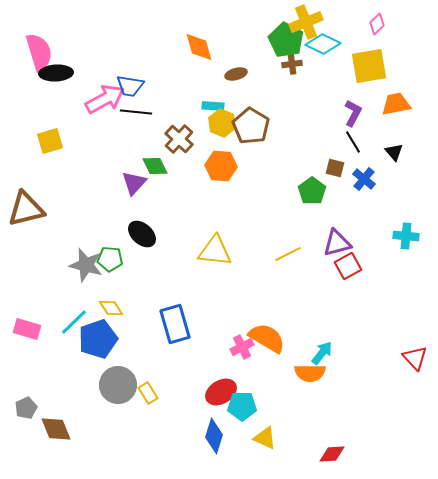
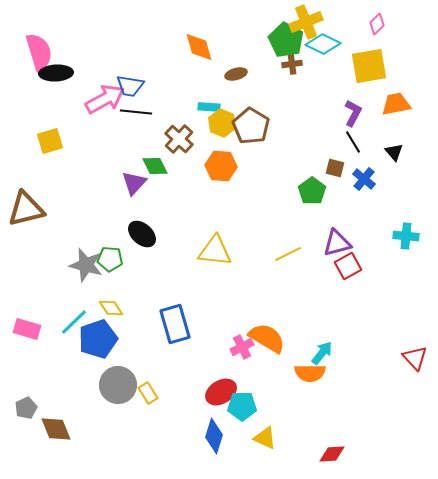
cyan rectangle at (213, 106): moved 4 px left, 1 px down
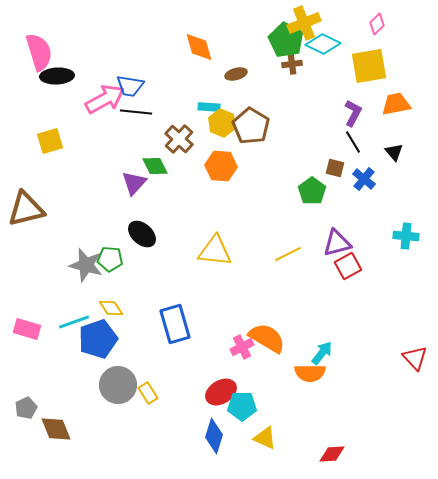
yellow cross at (306, 22): moved 2 px left, 1 px down
black ellipse at (56, 73): moved 1 px right, 3 px down
cyan line at (74, 322): rotated 24 degrees clockwise
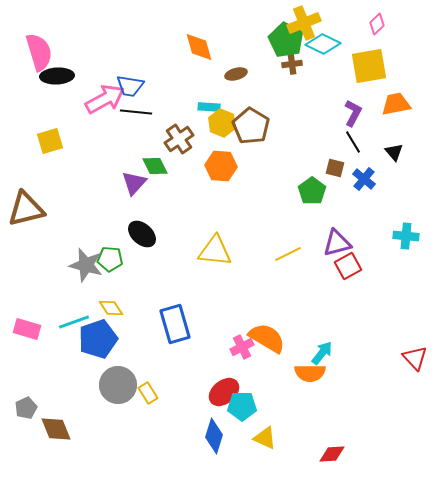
brown cross at (179, 139): rotated 12 degrees clockwise
red ellipse at (221, 392): moved 3 px right; rotated 8 degrees counterclockwise
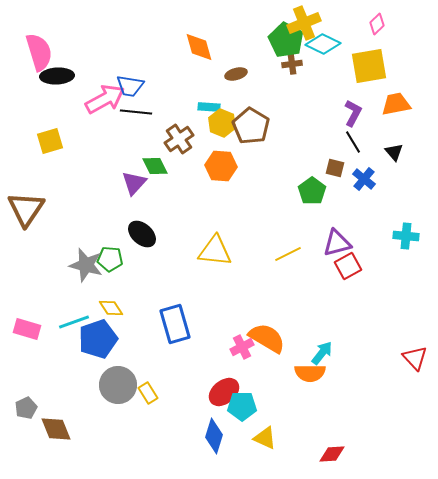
brown triangle at (26, 209): rotated 42 degrees counterclockwise
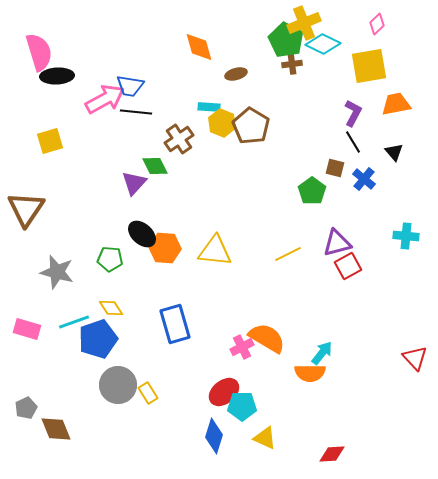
orange hexagon at (221, 166): moved 56 px left, 82 px down
gray star at (86, 265): moved 29 px left, 7 px down
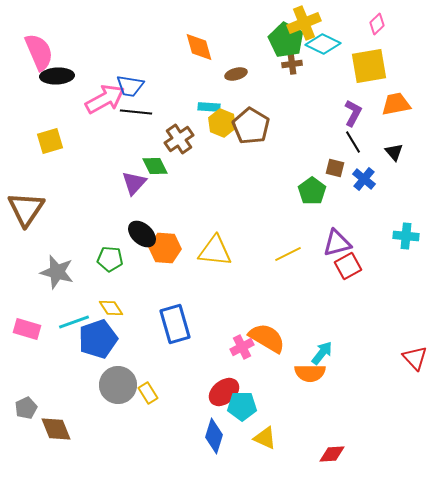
pink semicircle at (39, 52): rotated 6 degrees counterclockwise
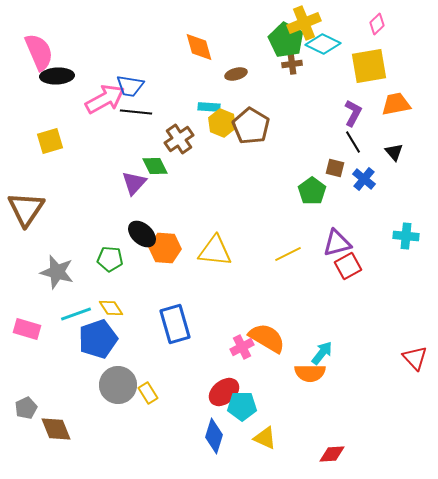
cyan line at (74, 322): moved 2 px right, 8 px up
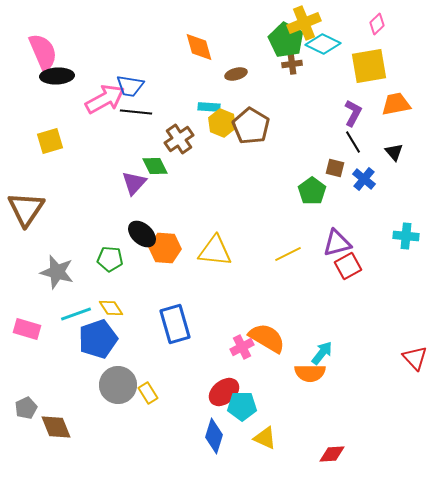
pink semicircle at (39, 52): moved 4 px right
brown diamond at (56, 429): moved 2 px up
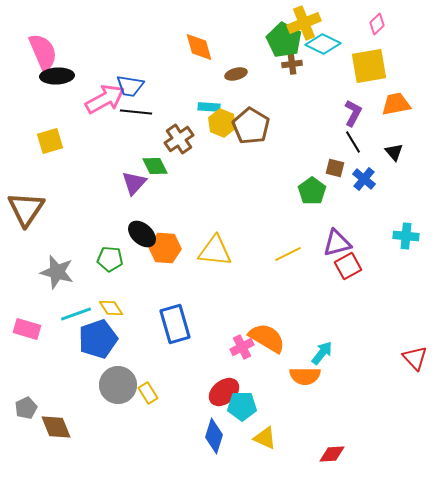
green pentagon at (286, 40): moved 2 px left
orange semicircle at (310, 373): moved 5 px left, 3 px down
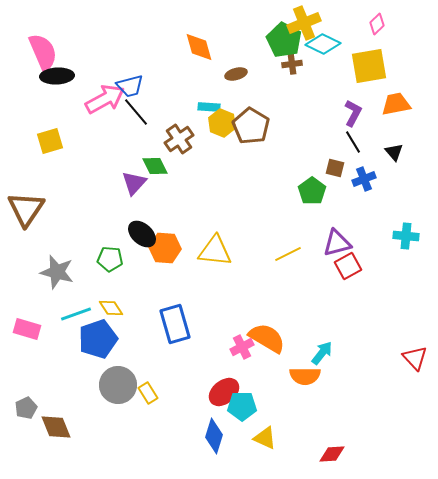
blue trapezoid at (130, 86): rotated 24 degrees counterclockwise
black line at (136, 112): rotated 44 degrees clockwise
blue cross at (364, 179): rotated 30 degrees clockwise
